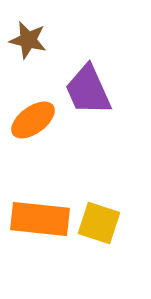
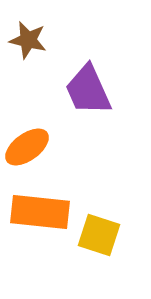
orange ellipse: moved 6 px left, 27 px down
orange rectangle: moved 7 px up
yellow square: moved 12 px down
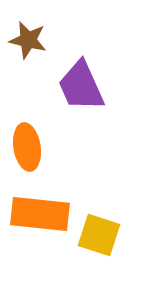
purple trapezoid: moved 7 px left, 4 px up
orange ellipse: rotated 63 degrees counterclockwise
orange rectangle: moved 2 px down
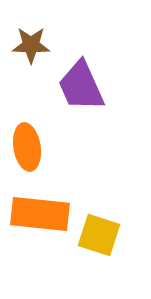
brown star: moved 3 px right, 5 px down; rotated 12 degrees counterclockwise
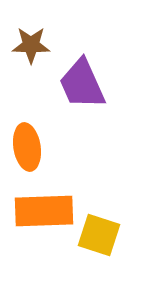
purple trapezoid: moved 1 px right, 2 px up
orange rectangle: moved 4 px right, 3 px up; rotated 8 degrees counterclockwise
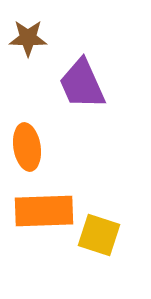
brown star: moved 3 px left, 7 px up
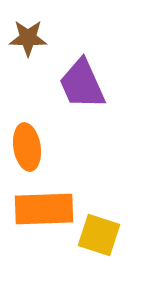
orange rectangle: moved 2 px up
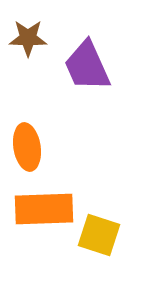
purple trapezoid: moved 5 px right, 18 px up
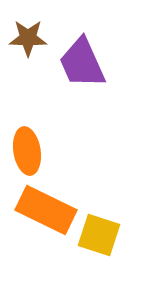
purple trapezoid: moved 5 px left, 3 px up
orange ellipse: moved 4 px down
orange rectangle: moved 2 px right, 1 px down; rotated 28 degrees clockwise
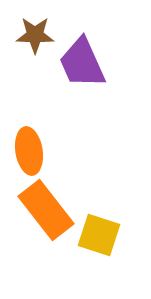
brown star: moved 7 px right, 3 px up
orange ellipse: moved 2 px right
orange rectangle: rotated 26 degrees clockwise
